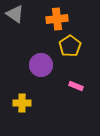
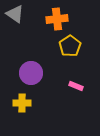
purple circle: moved 10 px left, 8 px down
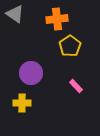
pink rectangle: rotated 24 degrees clockwise
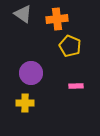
gray triangle: moved 8 px right
yellow pentagon: rotated 15 degrees counterclockwise
pink rectangle: rotated 48 degrees counterclockwise
yellow cross: moved 3 px right
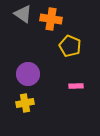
orange cross: moved 6 px left; rotated 15 degrees clockwise
purple circle: moved 3 px left, 1 px down
yellow cross: rotated 12 degrees counterclockwise
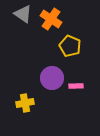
orange cross: rotated 25 degrees clockwise
purple circle: moved 24 px right, 4 px down
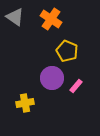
gray triangle: moved 8 px left, 3 px down
yellow pentagon: moved 3 px left, 5 px down
pink rectangle: rotated 48 degrees counterclockwise
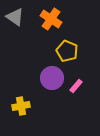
yellow cross: moved 4 px left, 3 px down
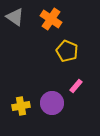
purple circle: moved 25 px down
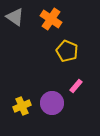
yellow cross: moved 1 px right; rotated 12 degrees counterclockwise
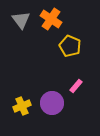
gray triangle: moved 6 px right, 3 px down; rotated 18 degrees clockwise
yellow pentagon: moved 3 px right, 5 px up
